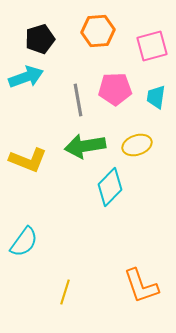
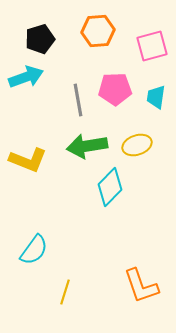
green arrow: moved 2 px right
cyan semicircle: moved 10 px right, 8 px down
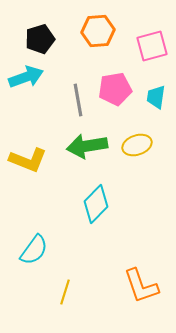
pink pentagon: rotated 8 degrees counterclockwise
cyan diamond: moved 14 px left, 17 px down
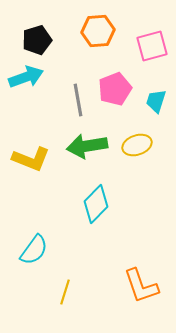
black pentagon: moved 3 px left, 1 px down
pink pentagon: rotated 12 degrees counterclockwise
cyan trapezoid: moved 4 px down; rotated 10 degrees clockwise
yellow L-shape: moved 3 px right, 1 px up
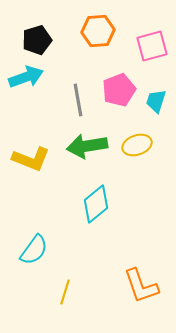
pink pentagon: moved 4 px right, 1 px down
cyan diamond: rotated 6 degrees clockwise
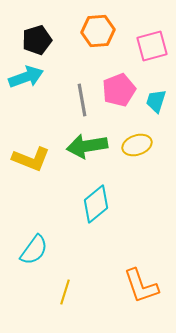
gray line: moved 4 px right
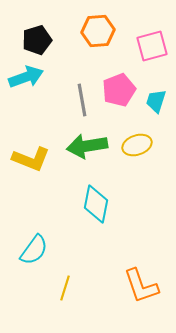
cyan diamond: rotated 39 degrees counterclockwise
yellow line: moved 4 px up
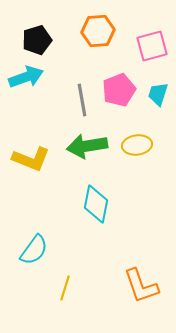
cyan trapezoid: moved 2 px right, 7 px up
yellow ellipse: rotated 12 degrees clockwise
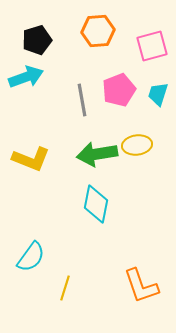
green arrow: moved 10 px right, 8 px down
cyan semicircle: moved 3 px left, 7 px down
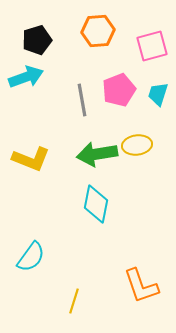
yellow line: moved 9 px right, 13 px down
